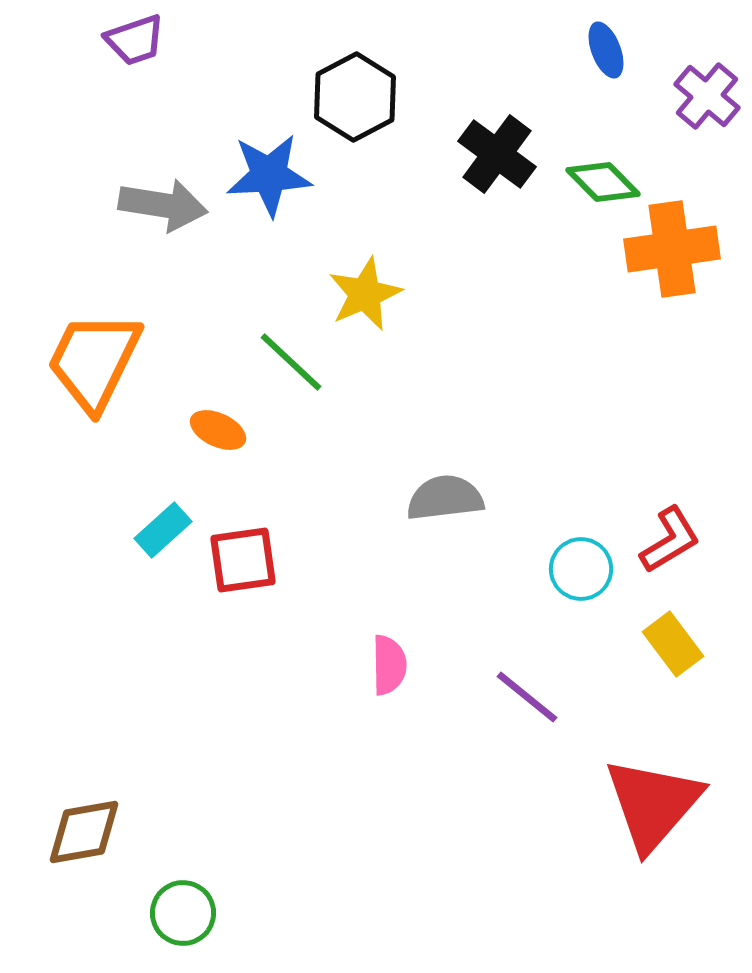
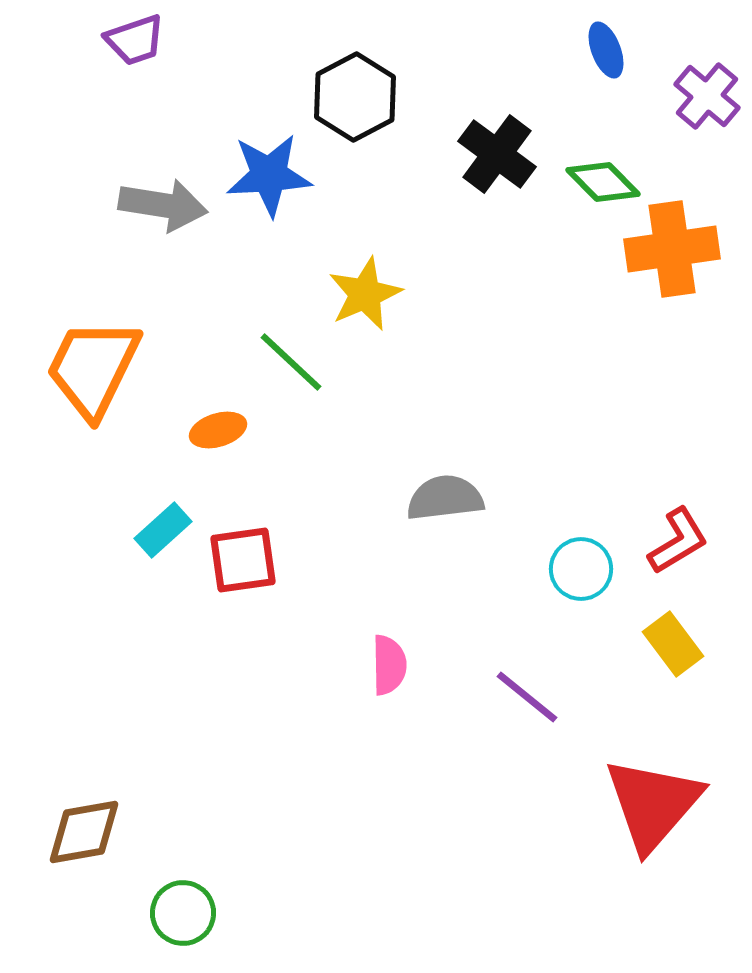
orange trapezoid: moved 1 px left, 7 px down
orange ellipse: rotated 42 degrees counterclockwise
red L-shape: moved 8 px right, 1 px down
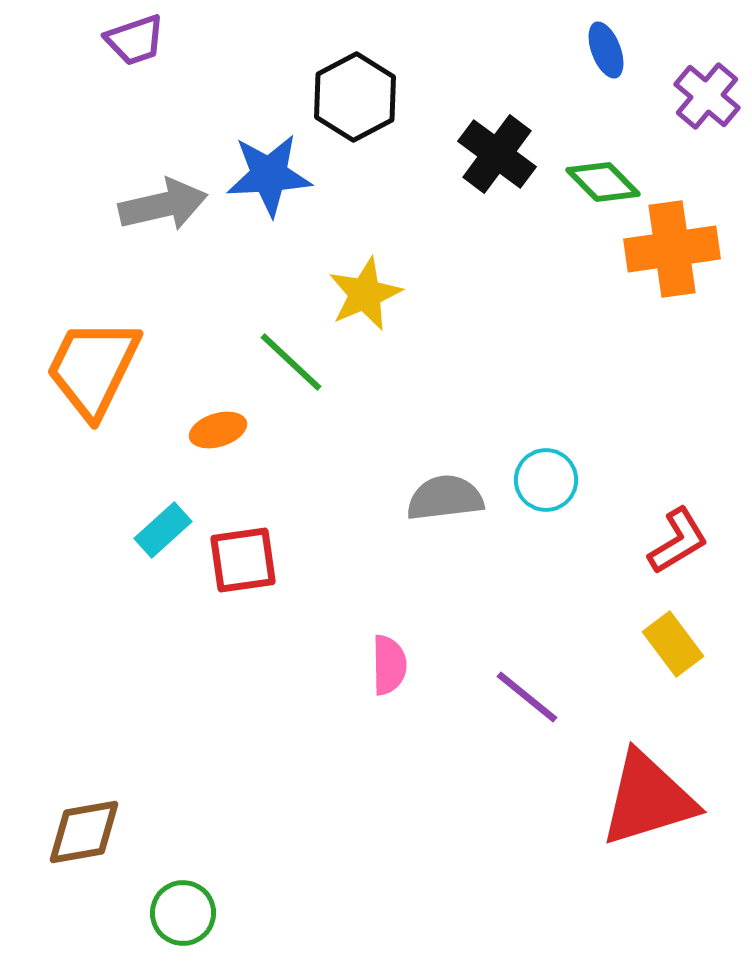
gray arrow: rotated 22 degrees counterclockwise
cyan circle: moved 35 px left, 89 px up
red triangle: moved 5 px left, 5 px up; rotated 32 degrees clockwise
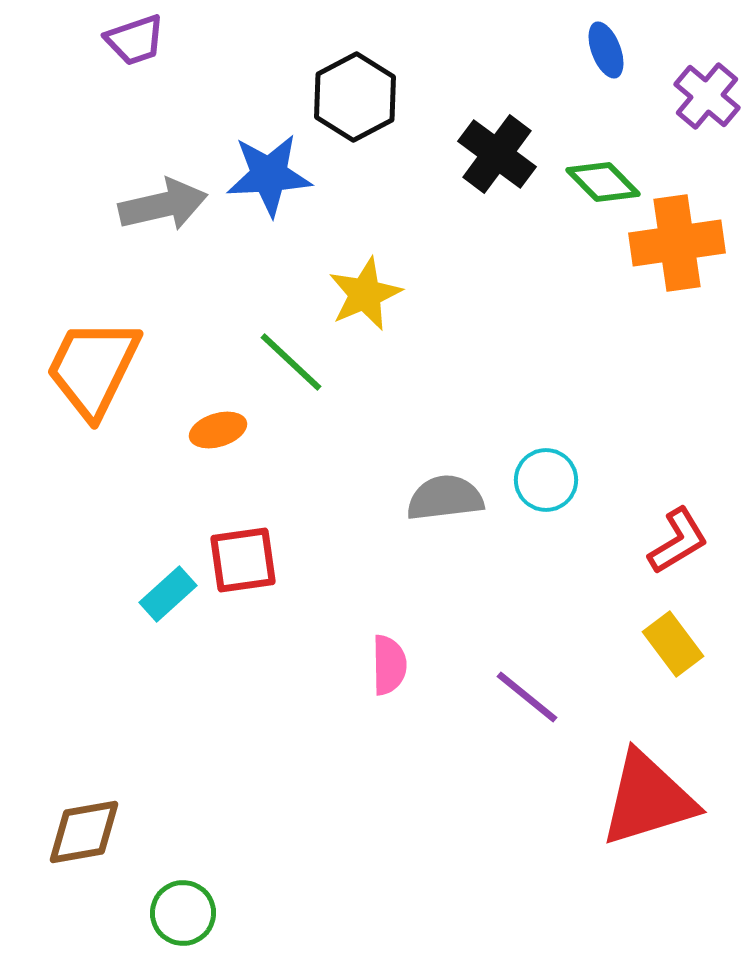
orange cross: moved 5 px right, 6 px up
cyan rectangle: moved 5 px right, 64 px down
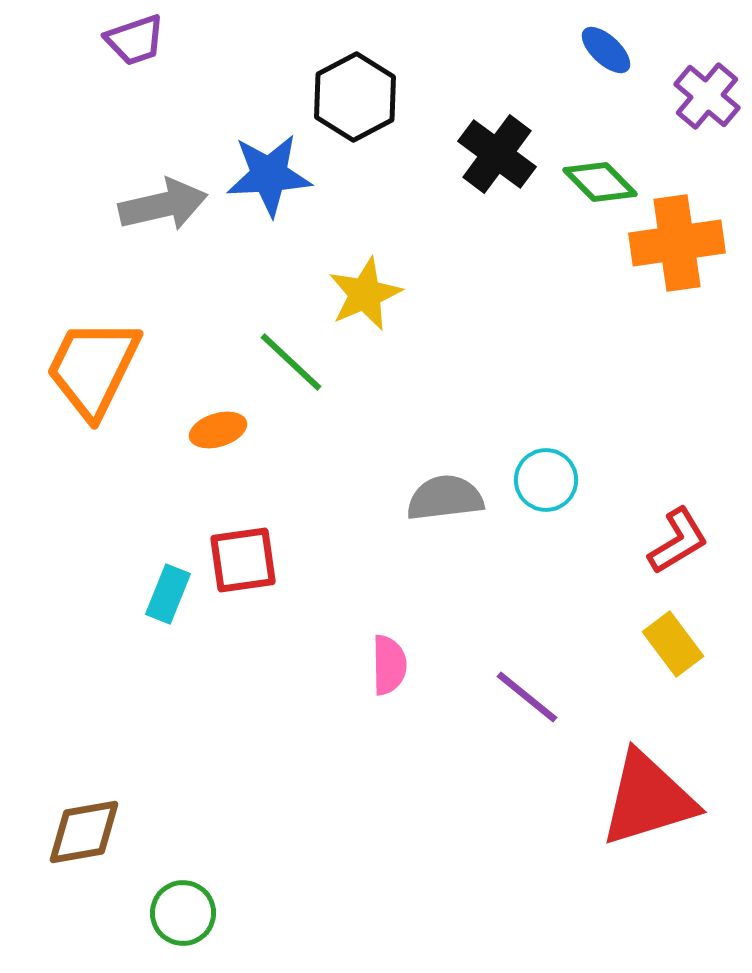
blue ellipse: rotated 26 degrees counterclockwise
green diamond: moved 3 px left
cyan rectangle: rotated 26 degrees counterclockwise
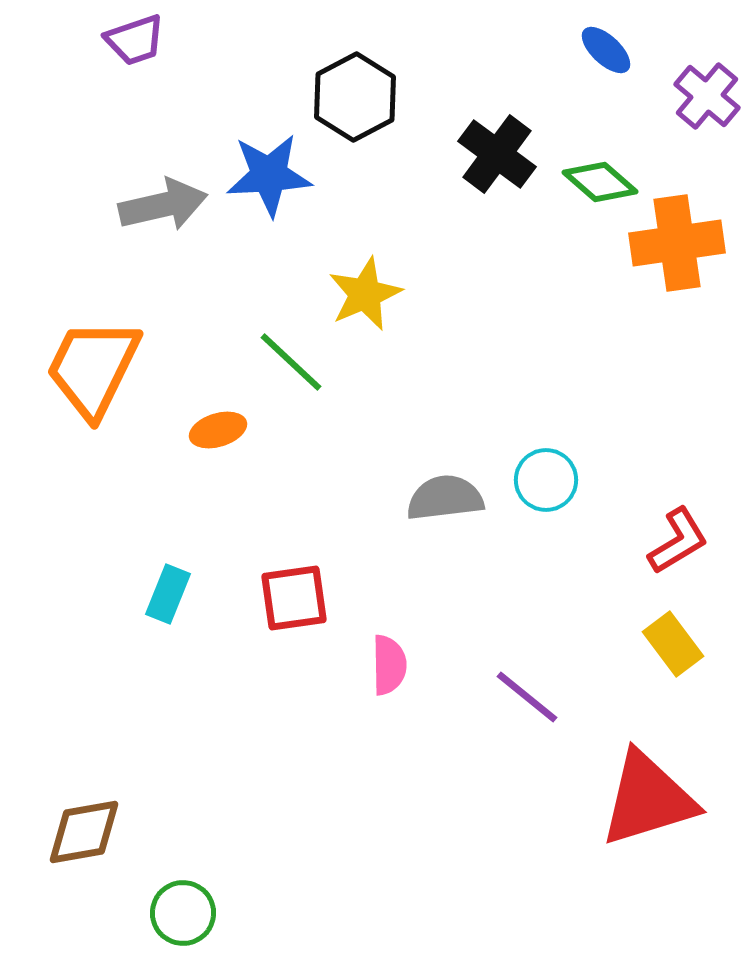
green diamond: rotated 4 degrees counterclockwise
red square: moved 51 px right, 38 px down
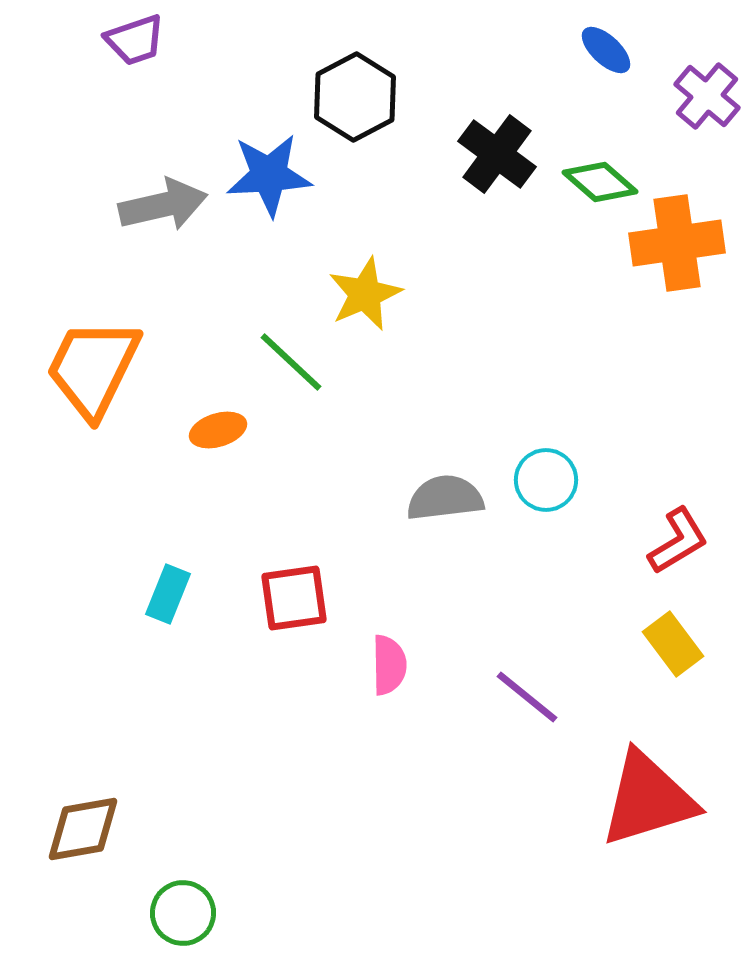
brown diamond: moved 1 px left, 3 px up
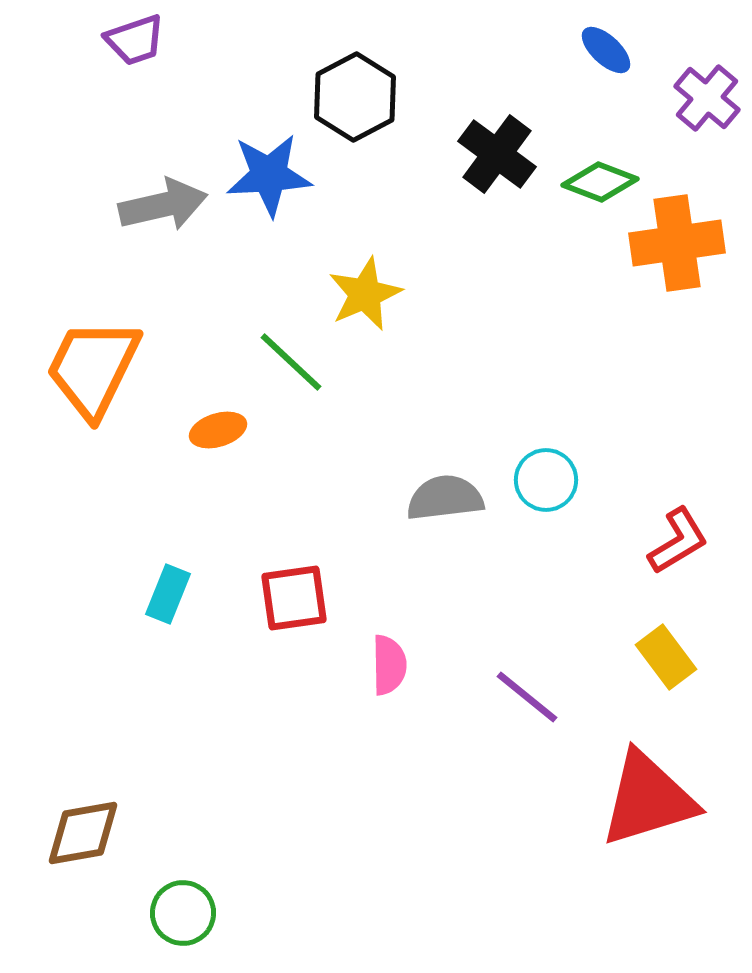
purple cross: moved 2 px down
green diamond: rotated 20 degrees counterclockwise
yellow rectangle: moved 7 px left, 13 px down
brown diamond: moved 4 px down
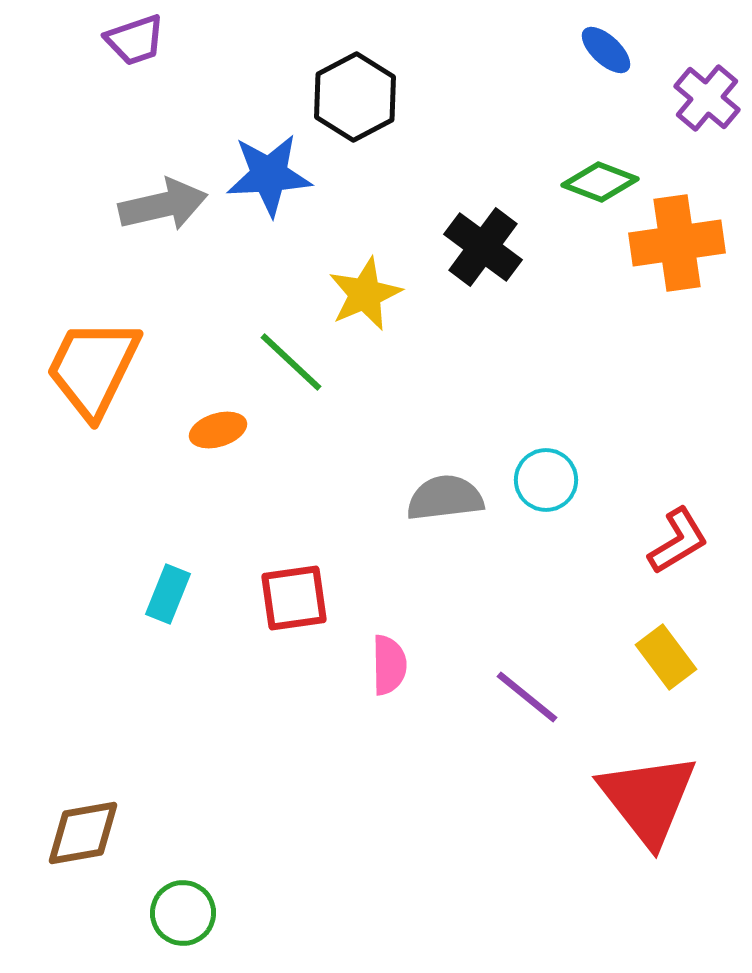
black cross: moved 14 px left, 93 px down
red triangle: rotated 51 degrees counterclockwise
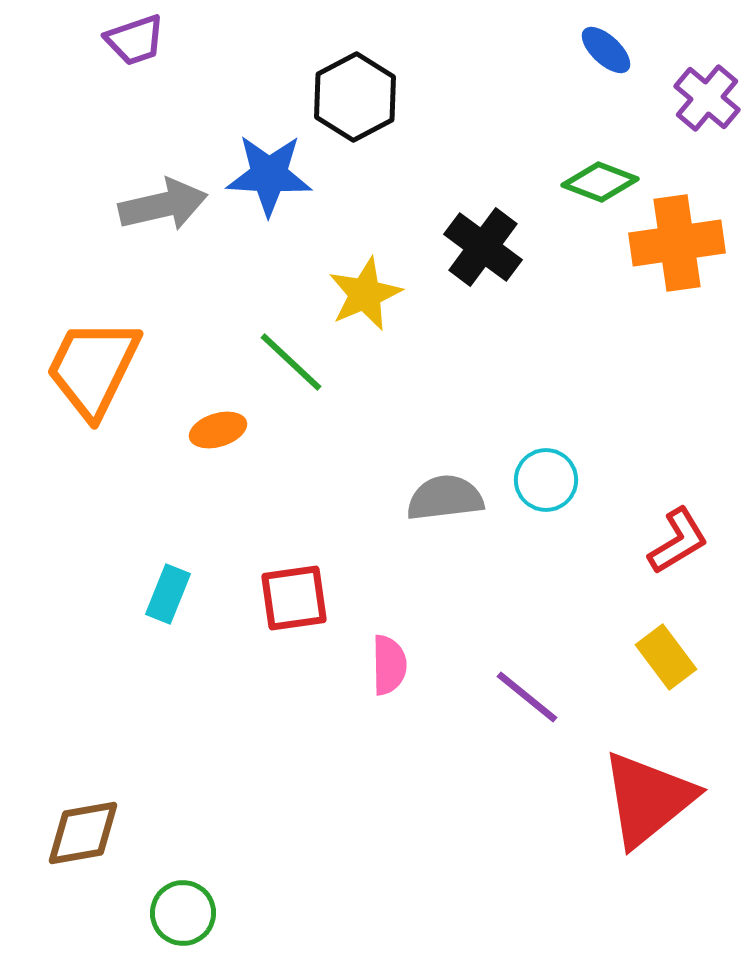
blue star: rotated 6 degrees clockwise
red triangle: rotated 29 degrees clockwise
